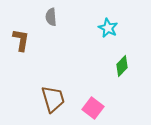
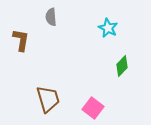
brown trapezoid: moved 5 px left
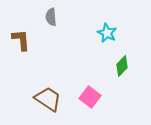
cyan star: moved 1 px left, 5 px down
brown L-shape: rotated 15 degrees counterclockwise
brown trapezoid: rotated 40 degrees counterclockwise
pink square: moved 3 px left, 11 px up
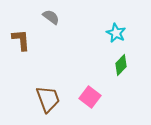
gray semicircle: rotated 132 degrees clockwise
cyan star: moved 9 px right
green diamond: moved 1 px left, 1 px up
brown trapezoid: rotated 36 degrees clockwise
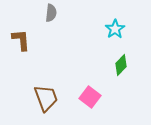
gray semicircle: moved 4 px up; rotated 60 degrees clockwise
cyan star: moved 1 px left, 4 px up; rotated 12 degrees clockwise
brown trapezoid: moved 2 px left, 1 px up
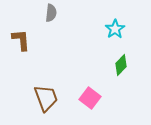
pink square: moved 1 px down
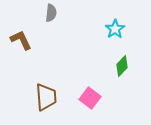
brown L-shape: rotated 20 degrees counterclockwise
green diamond: moved 1 px right, 1 px down
brown trapezoid: moved 1 px up; rotated 16 degrees clockwise
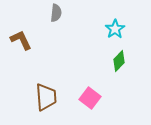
gray semicircle: moved 5 px right
green diamond: moved 3 px left, 5 px up
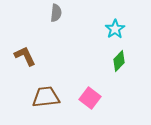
brown L-shape: moved 4 px right, 16 px down
brown trapezoid: rotated 92 degrees counterclockwise
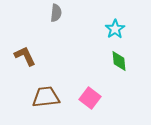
green diamond: rotated 50 degrees counterclockwise
